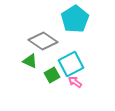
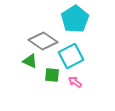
cyan square: moved 8 px up
green square: rotated 35 degrees clockwise
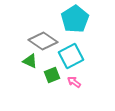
green square: rotated 28 degrees counterclockwise
pink arrow: moved 1 px left
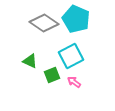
cyan pentagon: moved 1 px right; rotated 16 degrees counterclockwise
gray diamond: moved 1 px right, 18 px up
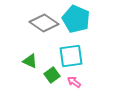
cyan square: rotated 20 degrees clockwise
green square: rotated 14 degrees counterclockwise
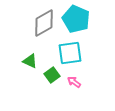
gray diamond: rotated 64 degrees counterclockwise
cyan square: moved 1 px left, 3 px up
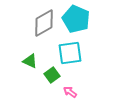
pink arrow: moved 4 px left, 10 px down
